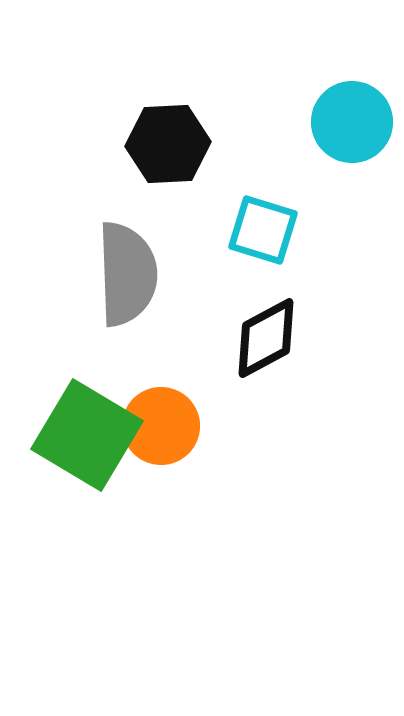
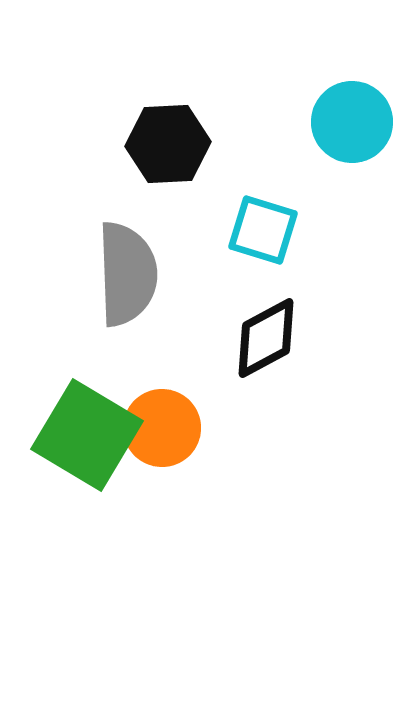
orange circle: moved 1 px right, 2 px down
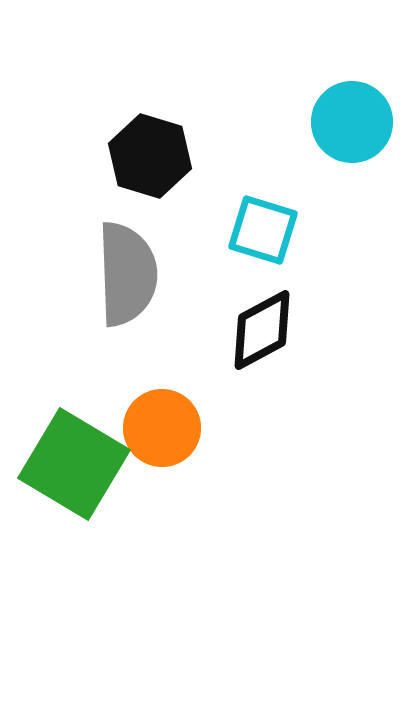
black hexagon: moved 18 px left, 12 px down; rotated 20 degrees clockwise
black diamond: moved 4 px left, 8 px up
green square: moved 13 px left, 29 px down
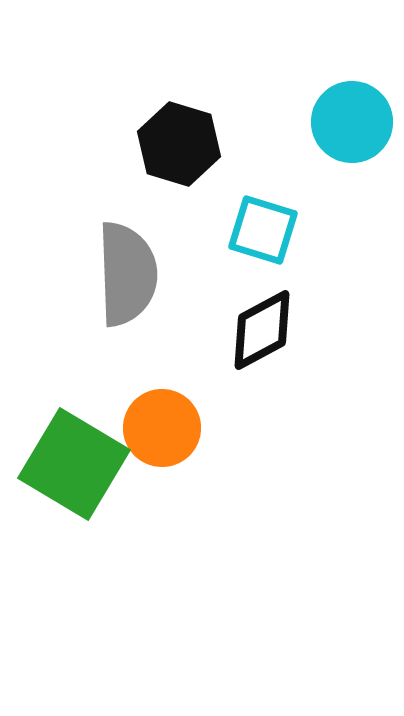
black hexagon: moved 29 px right, 12 px up
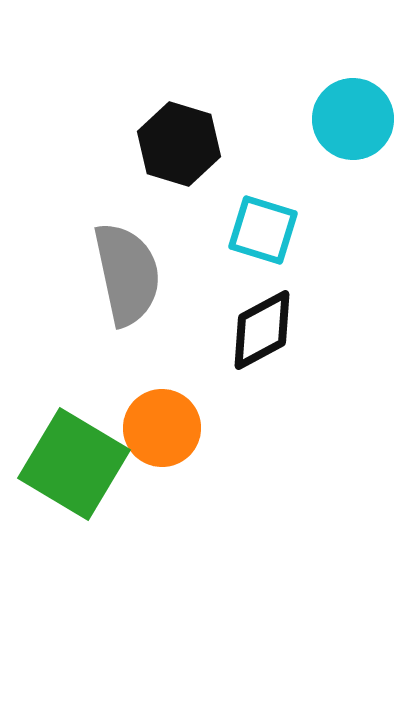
cyan circle: moved 1 px right, 3 px up
gray semicircle: rotated 10 degrees counterclockwise
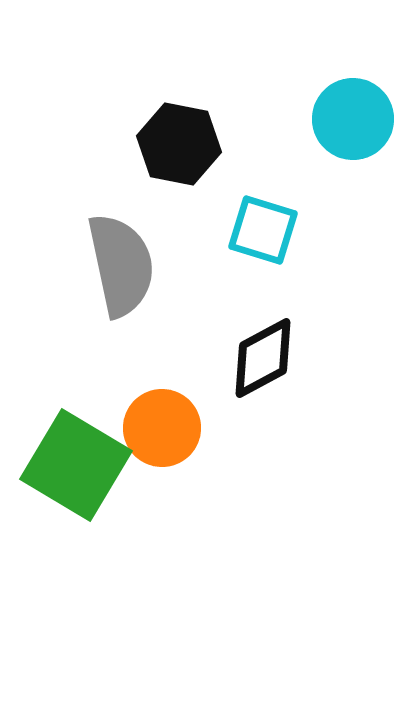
black hexagon: rotated 6 degrees counterclockwise
gray semicircle: moved 6 px left, 9 px up
black diamond: moved 1 px right, 28 px down
green square: moved 2 px right, 1 px down
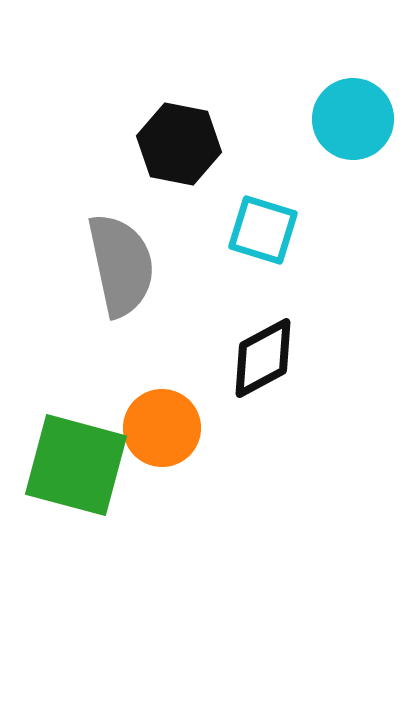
green square: rotated 16 degrees counterclockwise
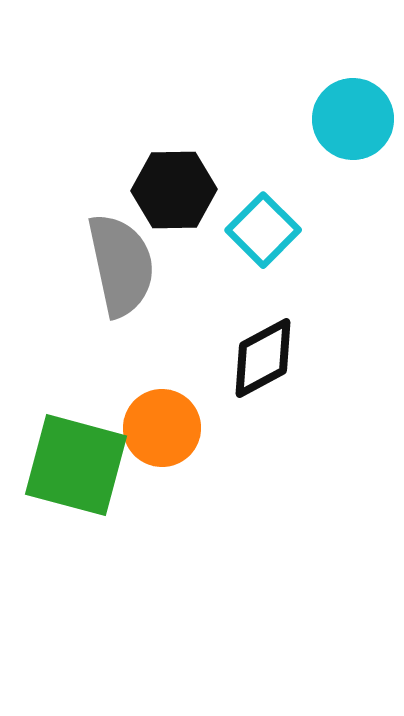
black hexagon: moved 5 px left, 46 px down; rotated 12 degrees counterclockwise
cyan square: rotated 28 degrees clockwise
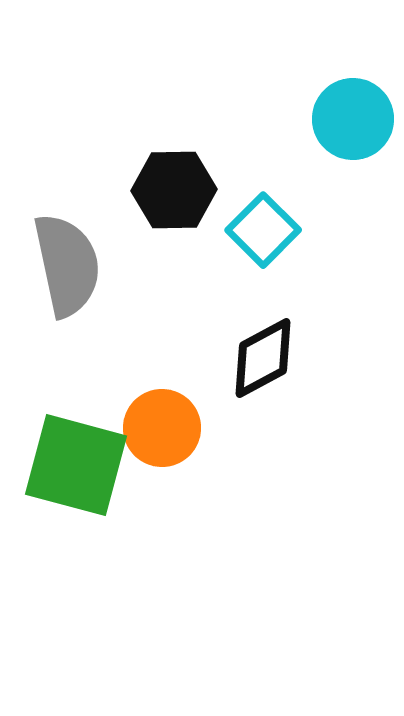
gray semicircle: moved 54 px left
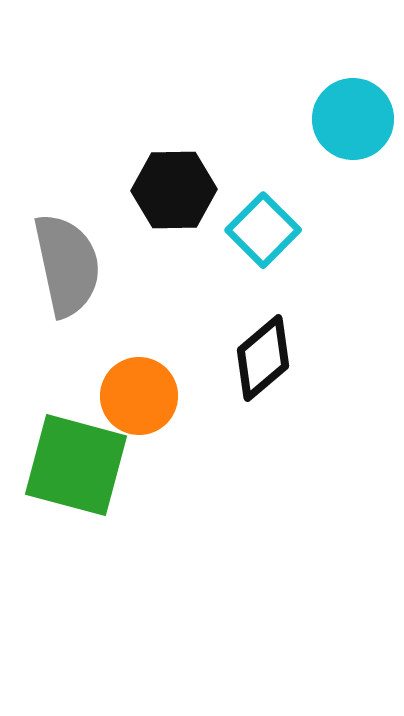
black diamond: rotated 12 degrees counterclockwise
orange circle: moved 23 px left, 32 px up
